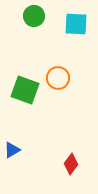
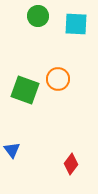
green circle: moved 4 px right
orange circle: moved 1 px down
blue triangle: rotated 36 degrees counterclockwise
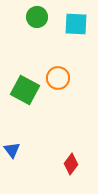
green circle: moved 1 px left, 1 px down
orange circle: moved 1 px up
green square: rotated 8 degrees clockwise
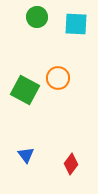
blue triangle: moved 14 px right, 5 px down
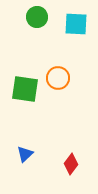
green square: moved 1 px up; rotated 20 degrees counterclockwise
blue triangle: moved 1 px left, 1 px up; rotated 24 degrees clockwise
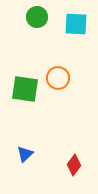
red diamond: moved 3 px right, 1 px down
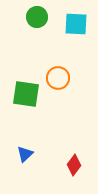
green square: moved 1 px right, 5 px down
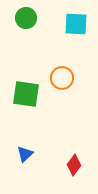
green circle: moved 11 px left, 1 px down
orange circle: moved 4 px right
